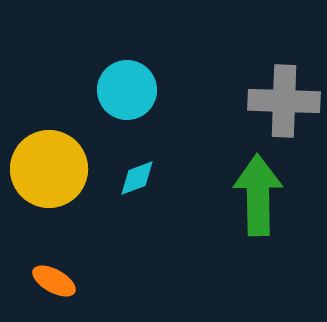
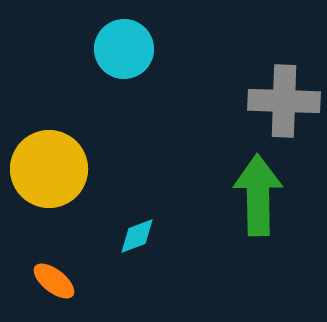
cyan circle: moved 3 px left, 41 px up
cyan diamond: moved 58 px down
orange ellipse: rotated 9 degrees clockwise
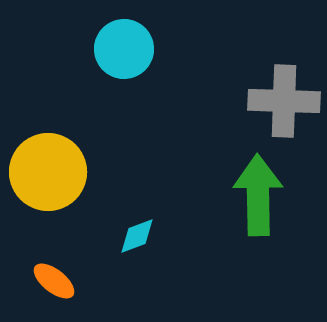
yellow circle: moved 1 px left, 3 px down
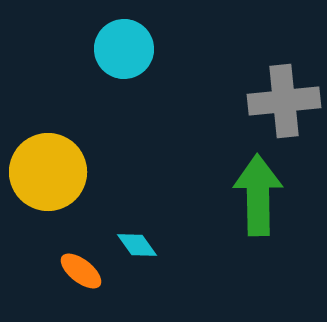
gray cross: rotated 8 degrees counterclockwise
cyan diamond: moved 9 px down; rotated 75 degrees clockwise
orange ellipse: moved 27 px right, 10 px up
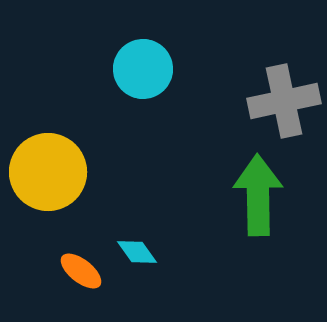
cyan circle: moved 19 px right, 20 px down
gray cross: rotated 6 degrees counterclockwise
cyan diamond: moved 7 px down
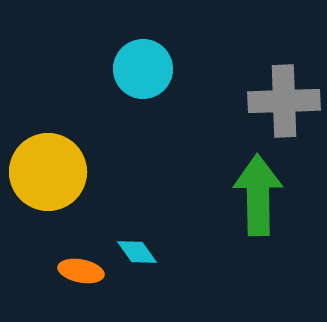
gray cross: rotated 10 degrees clockwise
orange ellipse: rotated 27 degrees counterclockwise
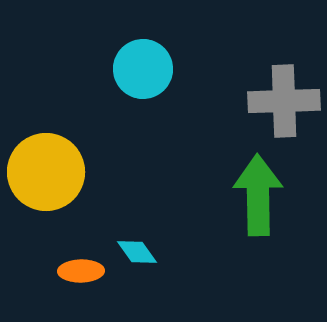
yellow circle: moved 2 px left
orange ellipse: rotated 12 degrees counterclockwise
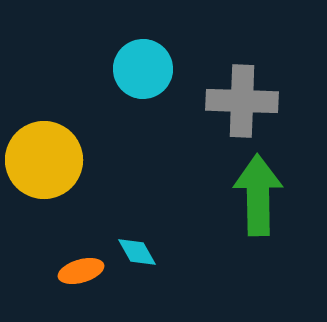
gray cross: moved 42 px left; rotated 4 degrees clockwise
yellow circle: moved 2 px left, 12 px up
cyan diamond: rotated 6 degrees clockwise
orange ellipse: rotated 15 degrees counterclockwise
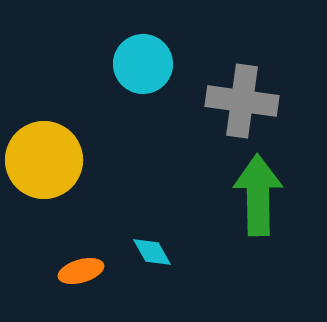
cyan circle: moved 5 px up
gray cross: rotated 6 degrees clockwise
cyan diamond: moved 15 px right
